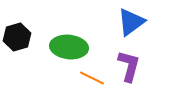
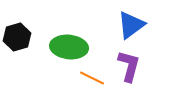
blue triangle: moved 3 px down
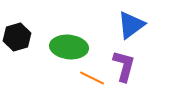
purple L-shape: moved 5 px left
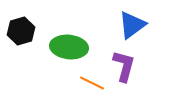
blue triangle: moved 1 px right
black hexagon: moved 4 px right, 6 px up
orange line: moved 5 px down
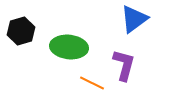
blue triangle: moved 2 px right, 6 px up
purple L-shape: moved 1 px up
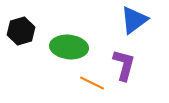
blue triangle: moved 1 px down
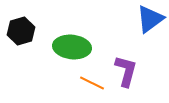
blue triangle: moved 16 px right, 1 px up
green ellipse: moved 3 px right
purple L-shape: moved 2 px right, 6 px down
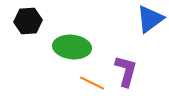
black hexagon: moved 7 px right, 10 px up; rotated 12 degrees clockwise
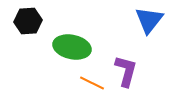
blue triangle: moved 1 px left, 1 px down; rotated 16 degrees counterclockwise
green ellipse: rotated 6 degrees clockwise
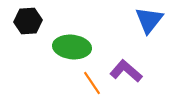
green ellipse: rotated 6 degrees counterclockwise
purple L-shape: rotated 64 degrees counterclockwise
orange line: rotated 30 degrees clockwise
